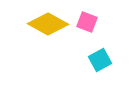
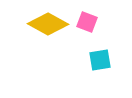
cyan square: rotated 20 degrees clockwise
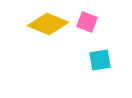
yellow diamond: rotated 6 degrees counterclockwise
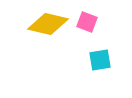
yellow diamond: rotated 9 degrees counterclockwise
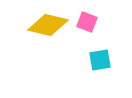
yellow diamond: moved 1 px down
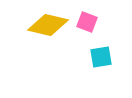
cyan square: moved 1 px right, 3 px up
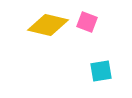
cyan square: moved 14 px down
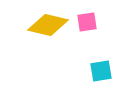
pink square: rotated 30 degrees counterclockwise
